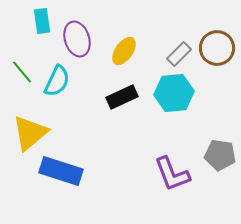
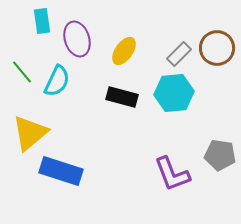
black rectangle: rotated 40 degrees clockwise
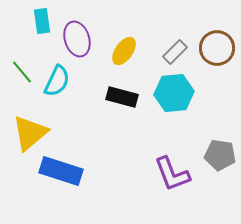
gray rectangle: moved 4 px left, 2 px up
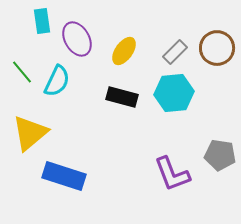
purple ellipse: rotated 12 degrees counterclockwise
blue rectangle: moved 3 px right, 5 px down
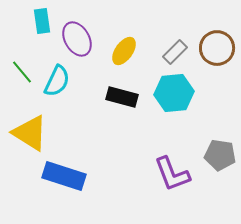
yellow triangle: rotated 48 degrees counterclockwise
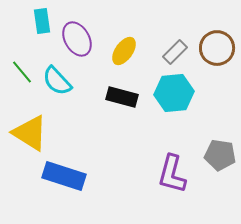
cyan semicircle: rotated 112 degrees clockwise
purple L-shape: rotated 36 degrees clockwise
